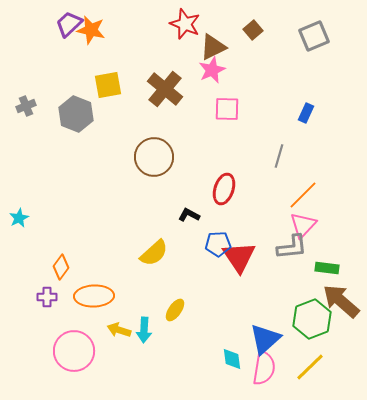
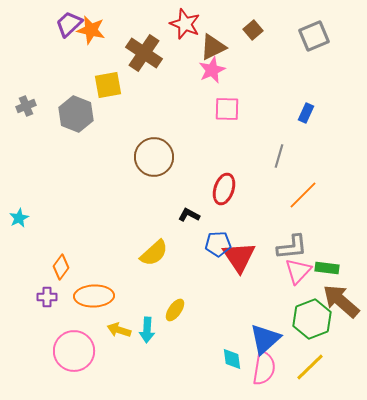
brown cross: moved 21 px left, 36 px up; rotated 6 degrees counterclockwise
pink triangle: moved 5 px left, 46 px down
cyan arrow: moved 3 px right
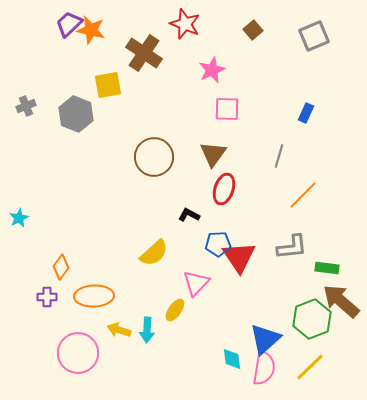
brown triangle: moved 107 px down; rotated 28 degrees counterclockwise
pink triangle: moved 102 px left, 12 px down
pink circle: moved 4 px right, 2 px down
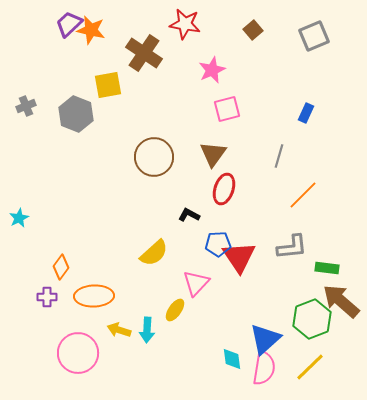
red star: rotated 12 degrees counterclockwise
pink square: rotated 16 degrees counterclockwise
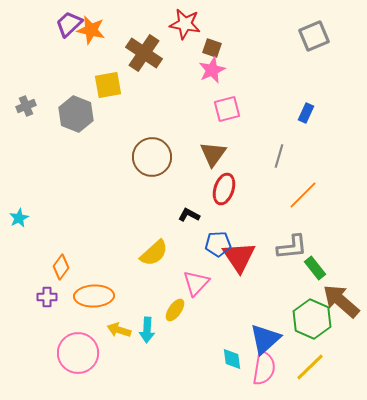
brown square: moved 41 px left, 18 px down; rotated 30 degrees counterclockwise
brown circle: moved 2 px left
green rectangle: moved 12 px left; rotated 45 degrees clockwise
green hexagon: rotated 15 degrees counterclockwise
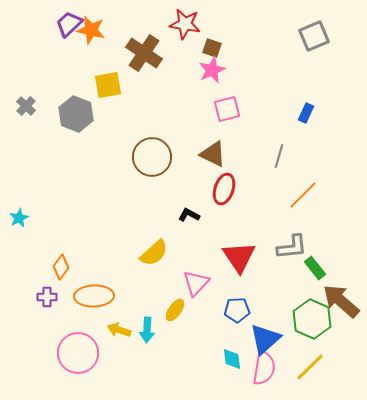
gray cross: rotated 24 degrees counterclockwise
brown triangle: rotated 40 degrees counterclockwise
blue pentagon: moved 19 px right, 66 px down
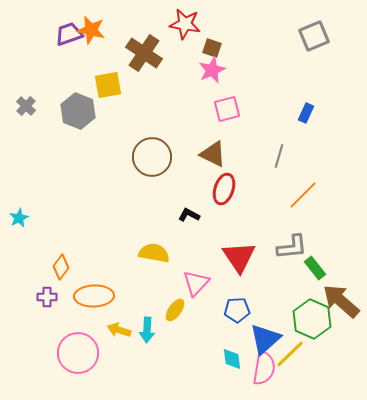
purple trapezoid: moved 10 px down; rotated 24 degrees clockwise
gray hexagon: moved 2 px right, 3 px up
yellow semicircle: rotated 128 degrees counterclockwise
yellow line: moved 20 px left, 13 px up
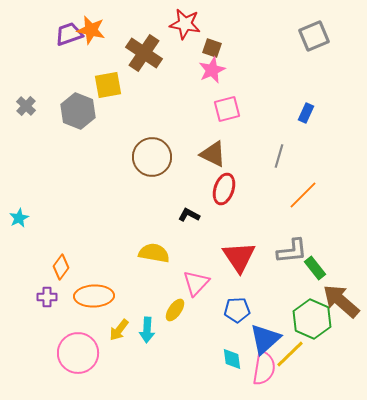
gray L-shape: moved 4 px down
yellow arrow: rotated 70 degrees counterclockwise
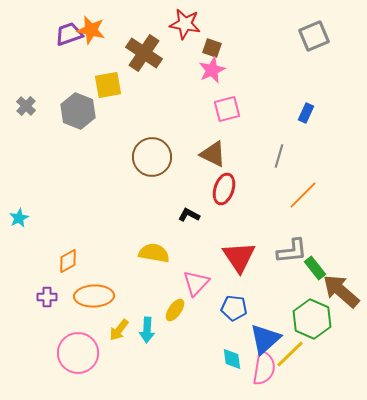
orange diamond: moved 7 px right, 6 px up; rotated 25 degrees clockwise
brown arrow: moved 10 px up
blue pentagon: moved 3 px left, 2 px up; rotated 10 degrees clockwise
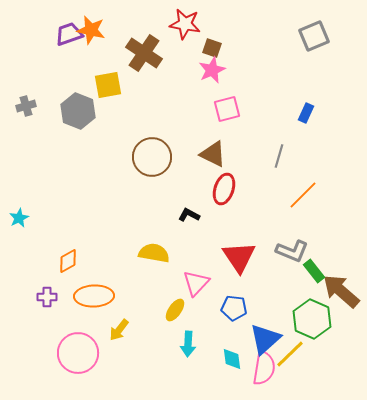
gray cross: rotated 30 degrees clockwise
gray L-shape: rotated 28 degrees clockwise
green rectangle: moved 1 px left, 3 px down
cyan arrow: moved 41 px right, 14 px down
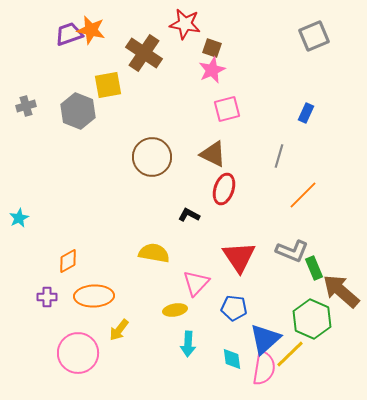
green rectangle: moved 3 px up; rotated 15 degrees clockwise
yellow ellipse: rotated 45 degrees clockwise
